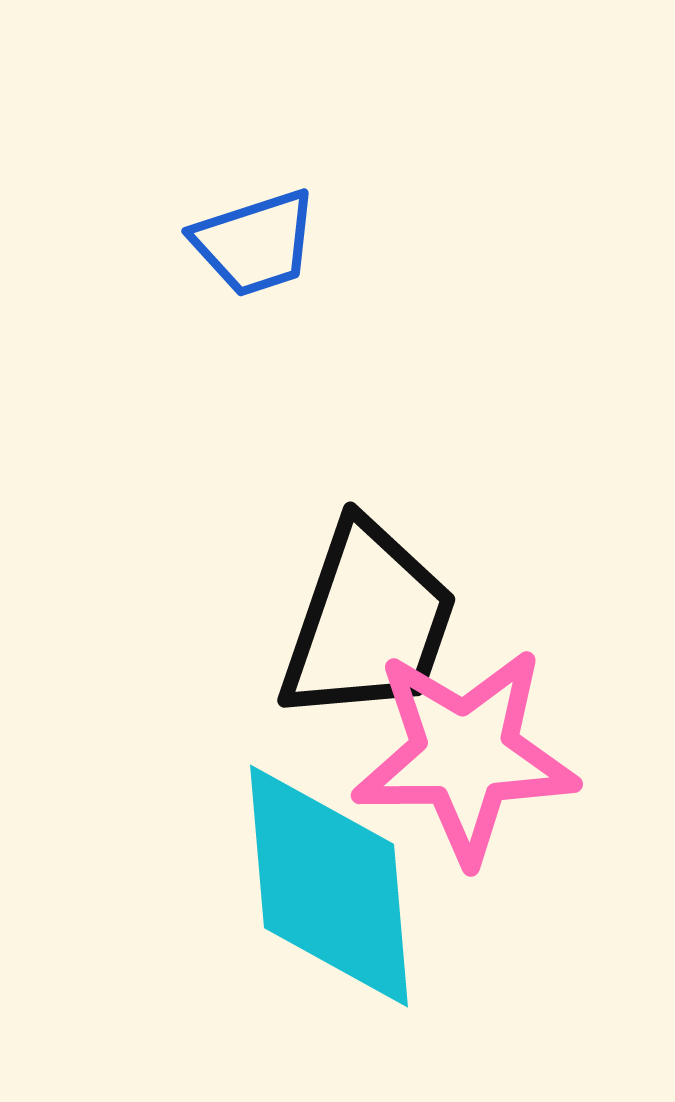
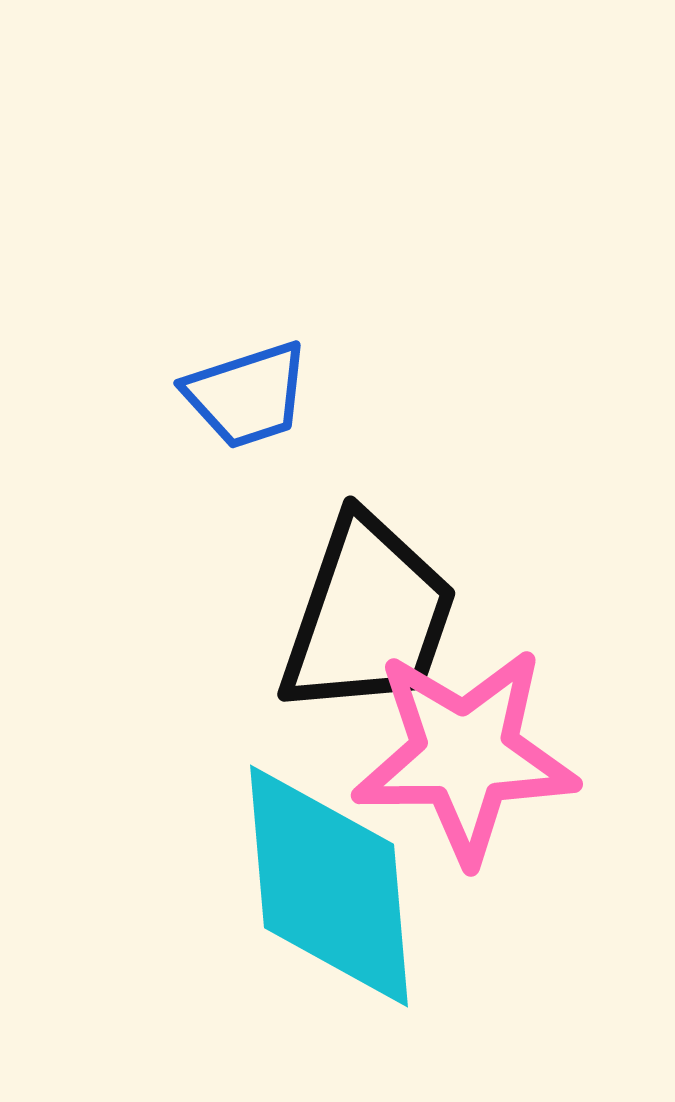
blue trapezoid: moved 8 px left, 152 px down
black trapezoid: moved 6 px up
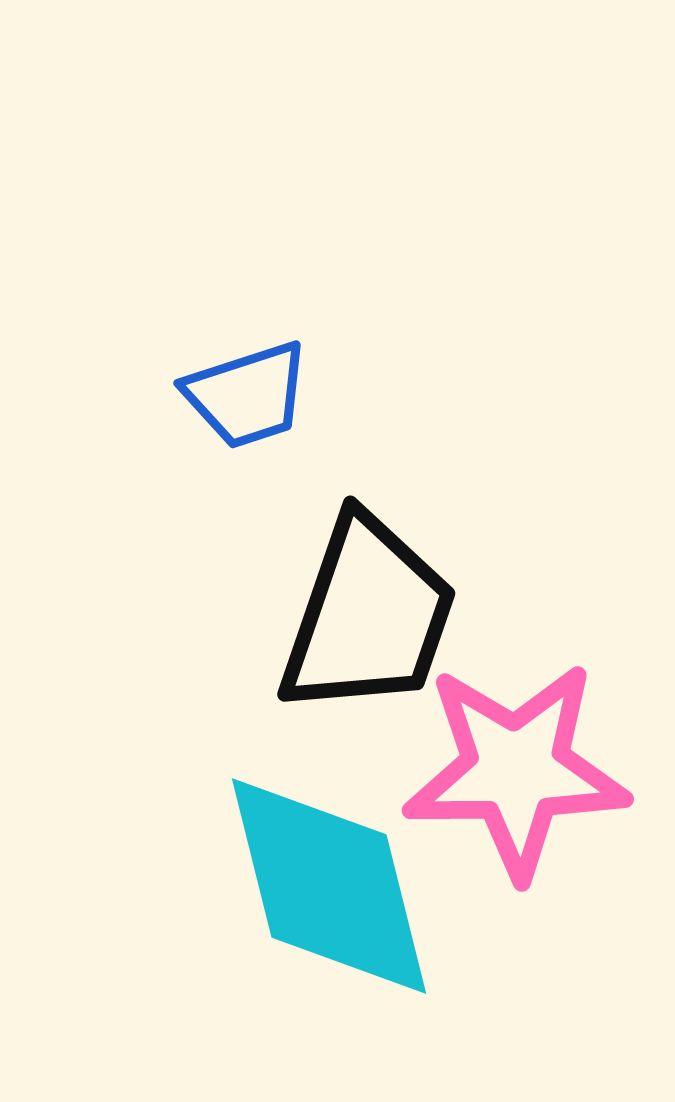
pink star: moved 51 px right, 15 px down
cyan diamond: rotated 9 degrees counterclockwise
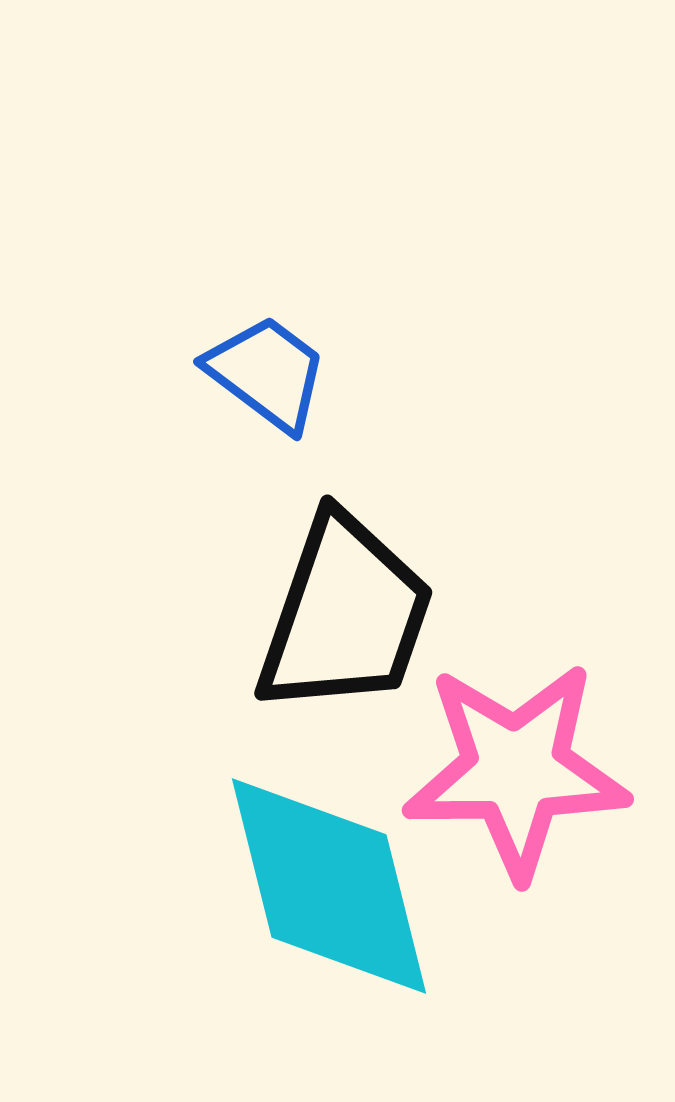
blue trapezoid: moved 20 px right, 22 px up; rotated 125 degrees counterclockwise
black trapezoid: moved 23 px left, 1 px up
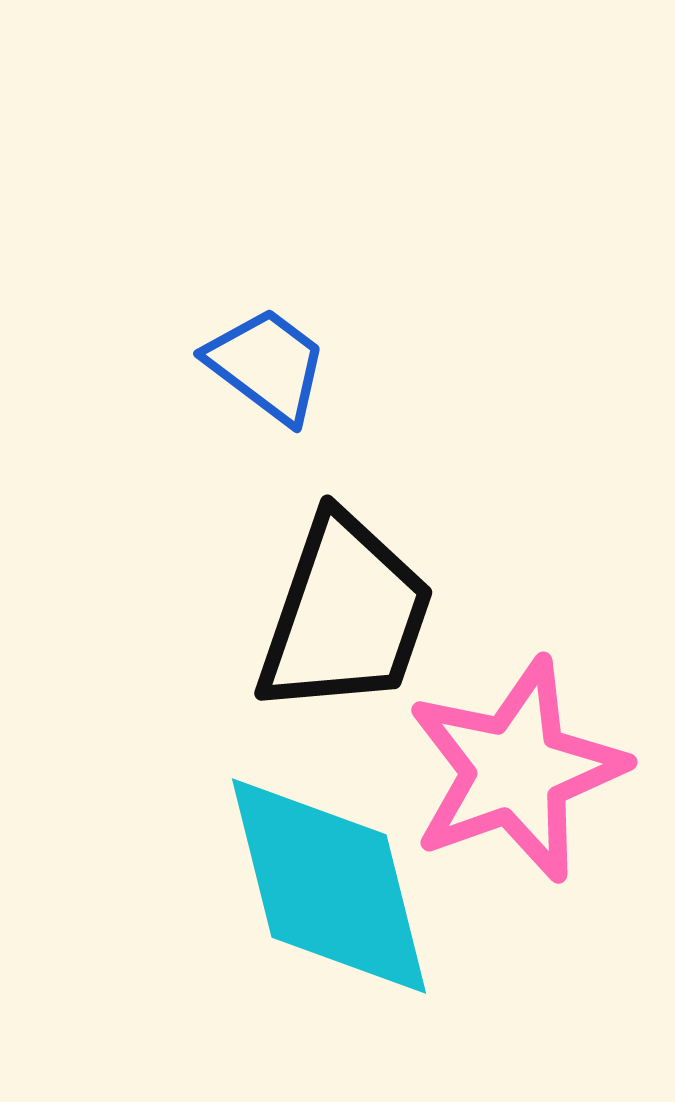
blue trapezoid: moved 8 px up
pink star: rotated 19 degrees counterclockwise
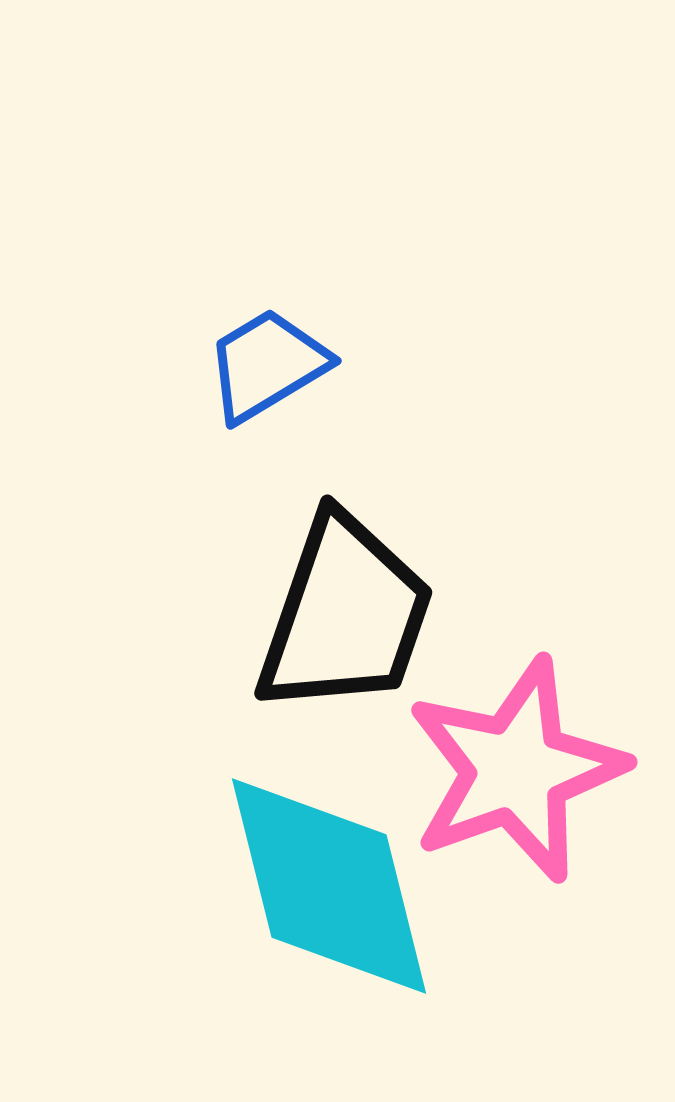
blue trapezoid: rotated 68 degrees counterclockwise
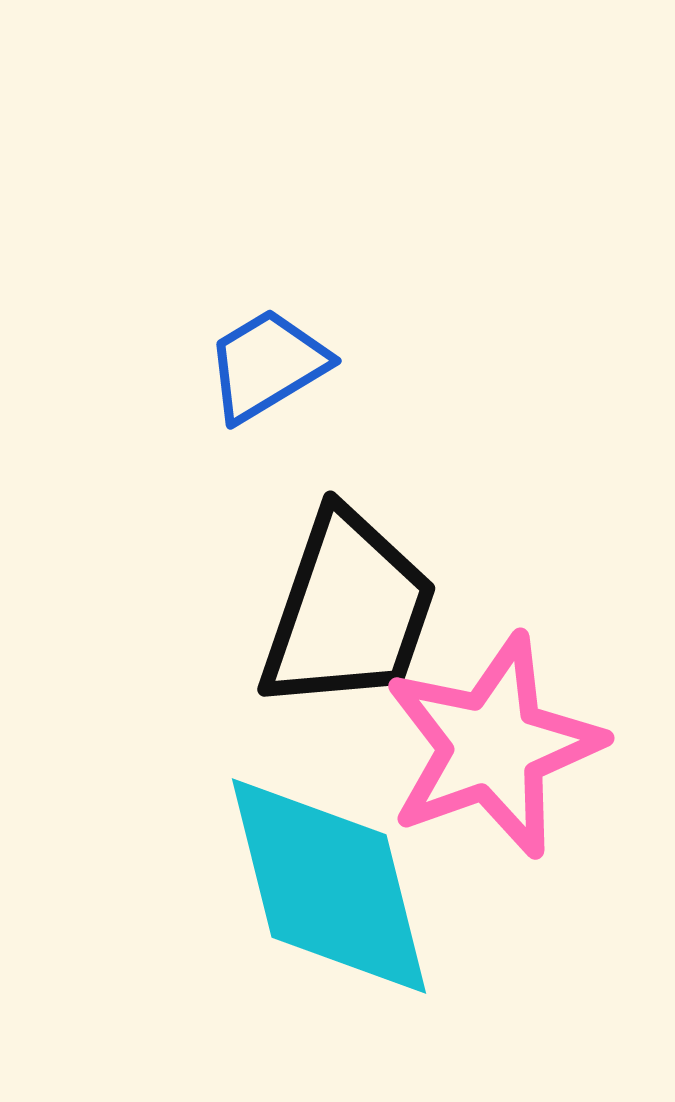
black trapezoid: moved 3 px right, 4 px up
pink star: moved 23 px left, 24 px up
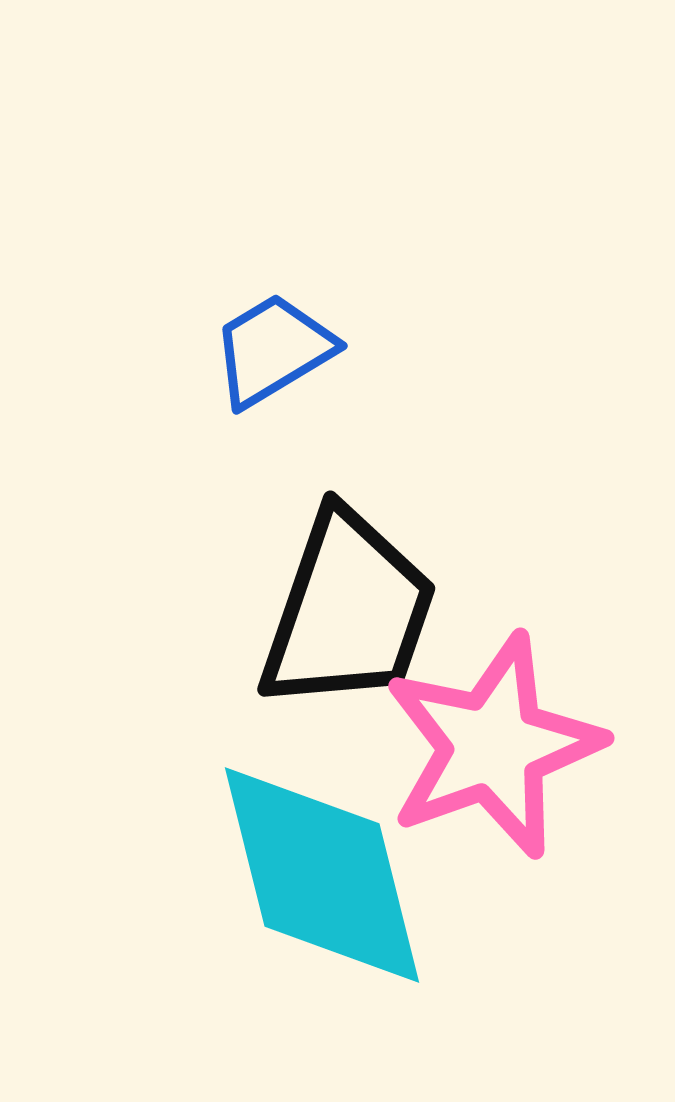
blue trapezoid: moved 6 px right, 15 px up
cyan diamond: moved 7 px left, 11 px up
